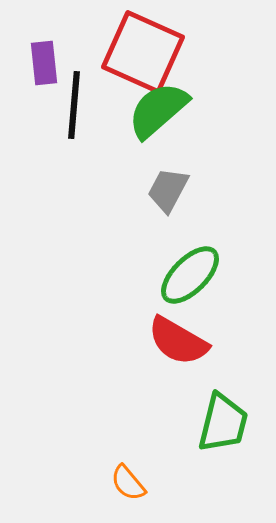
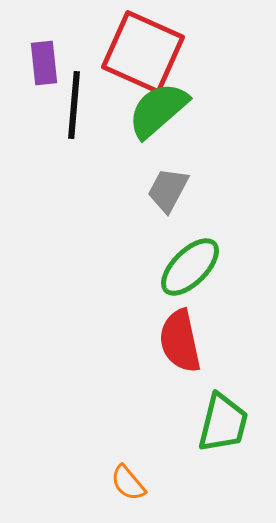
green ellipse: moved 8 px up
red semicircle: moved 2 px right; rotated 48 degrees clockwise
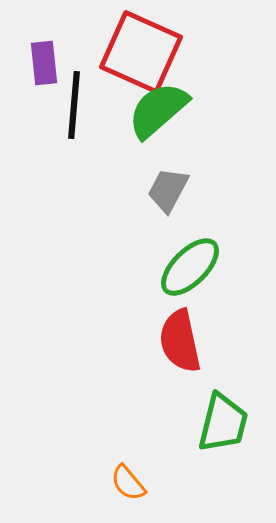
red square: moved 2 px left
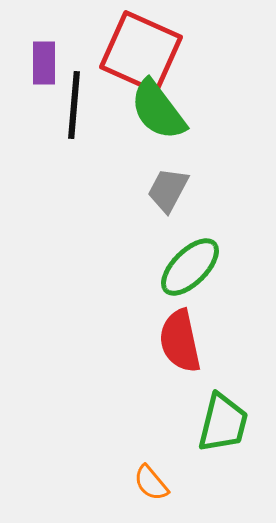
purple rectangle: rotated 6 degrees clockwise
green semicircle: rotated 86 degrees counterclockwise
orange semicircle: moved 23 px right
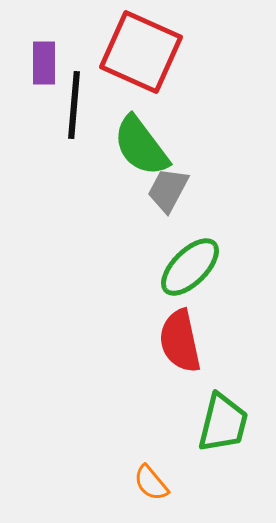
green semicircle: moved 17 px left, 36 px down
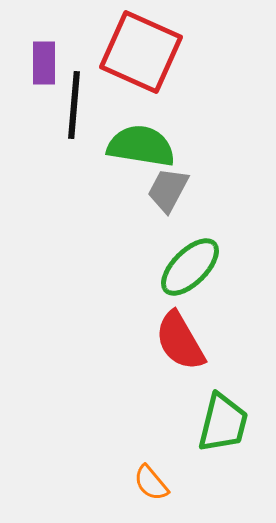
green semicircle: rotated 136 degrees clockwise
red semicircle: rotated 18 degrees counterclockwise
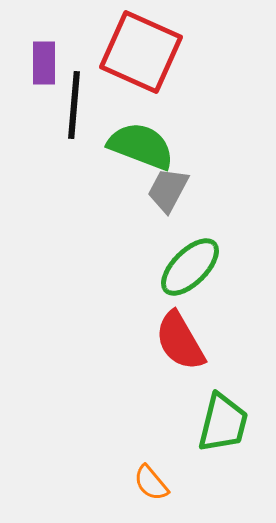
green semicircle: rotated 12 degrees clockwise
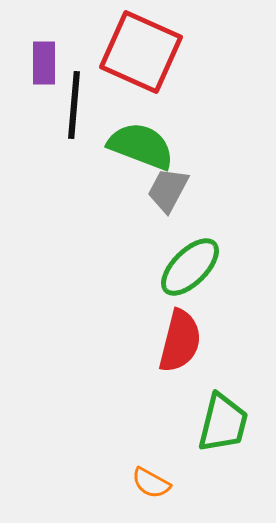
red semicircle: rotated 136 degrees counterclockwise
orange semicircle: rotated 21 degrees counterclockwise
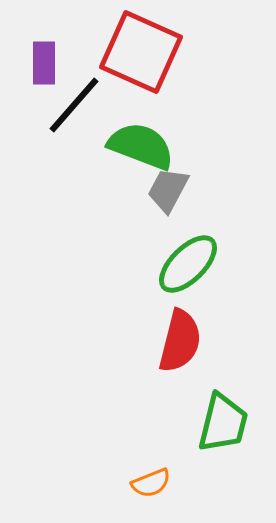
black line: rotated 36 degrees clockwise
green ellipse: moved 2 px left, 3 px up
orange semicircle: rotated 51 degrees counterclockwise
